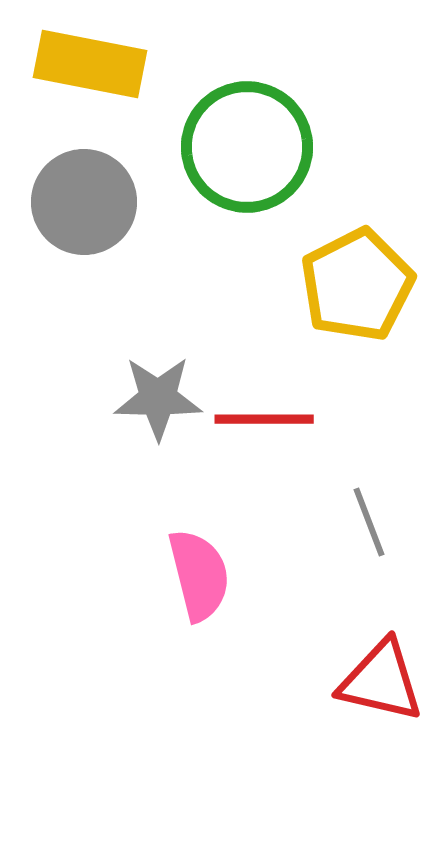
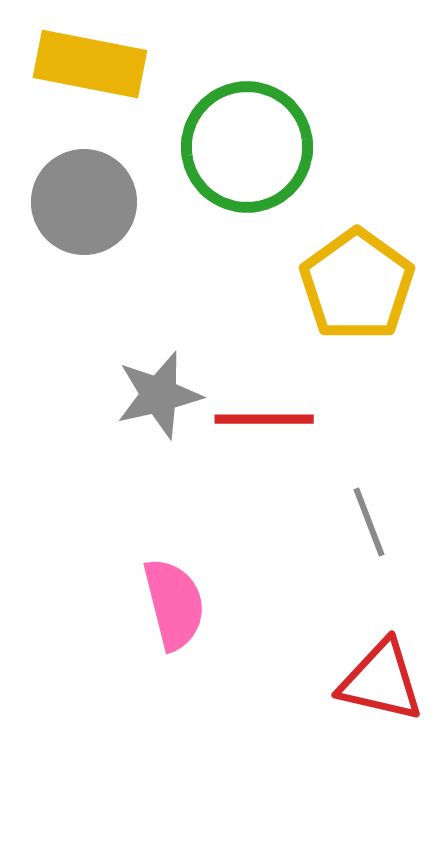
yellow pentagon: rotated 9 degrees counterclockwise
gray star: moved 1 px right, 3 px up; rotated 14 degrees counterclockwise
pink semicircle: moved 25 px left, 29 px down
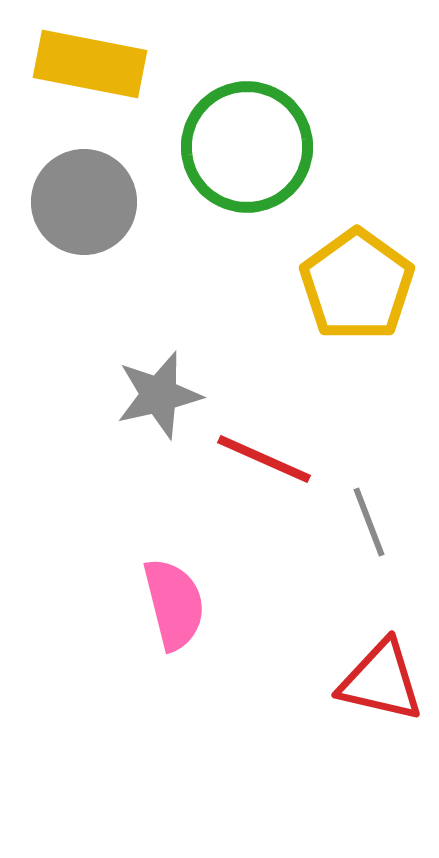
red line: moved 40 px down; rotated 24 degrees clockwise
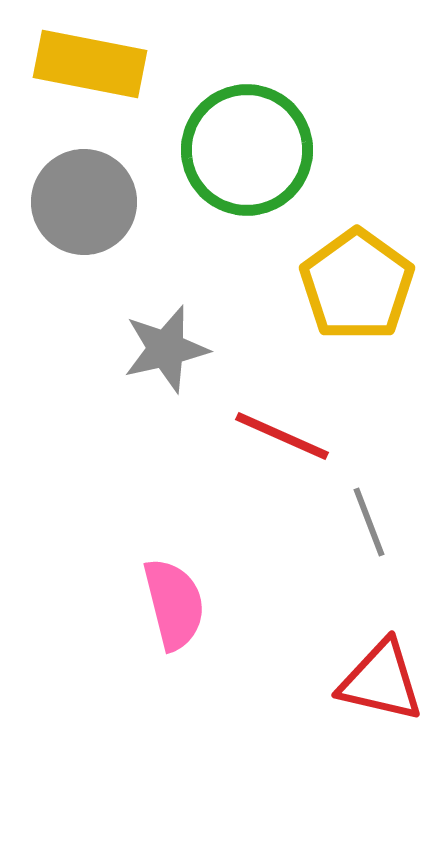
green circle: moved 3 px down
gray star: moved 7 px right, 46 px up
red line: moved 18 px right, 23 px up
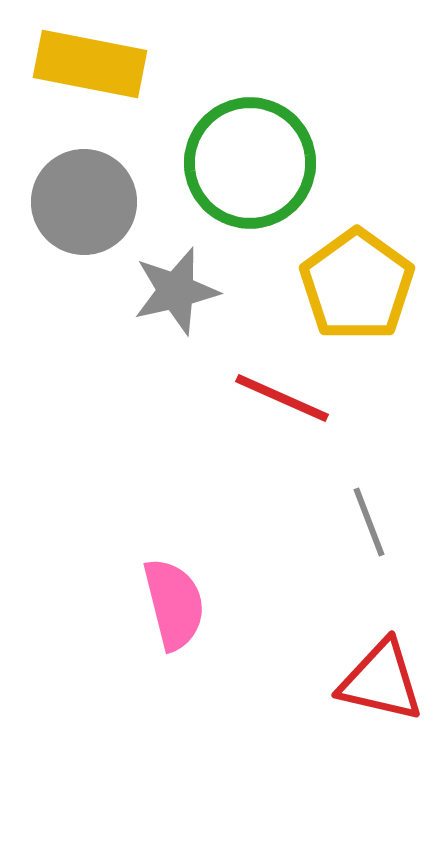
green circle: moved 3 px right, 13 px down
gray star: moved 10 px right, 58 px up
red line: moved 38 px up
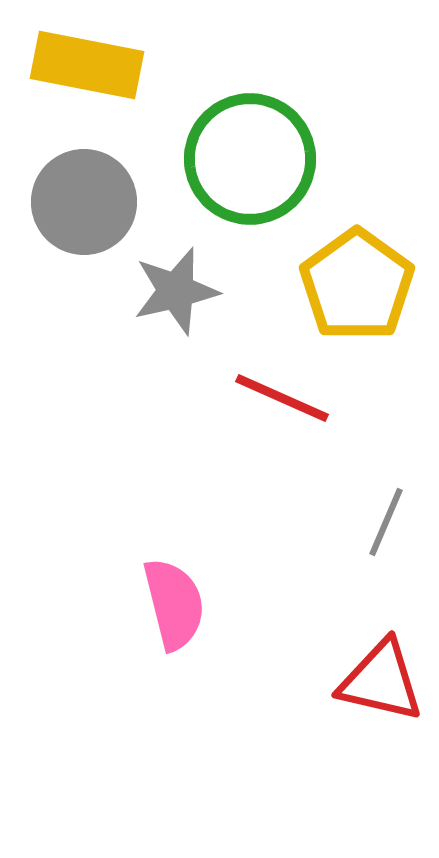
yellow rectangle: moved 3 px left, 1 px down
green circle: moved 4 px up
gray line: moved 17 px right; rotated 44 degrees clockwise
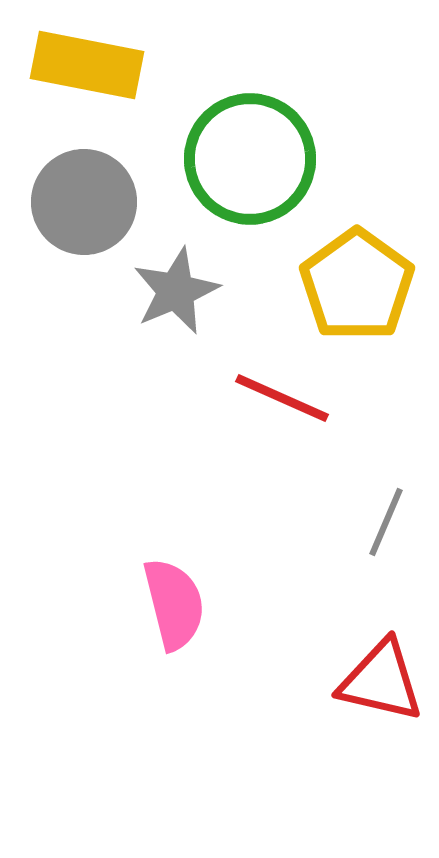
gray star: rotated 10 degrees counterclockwise
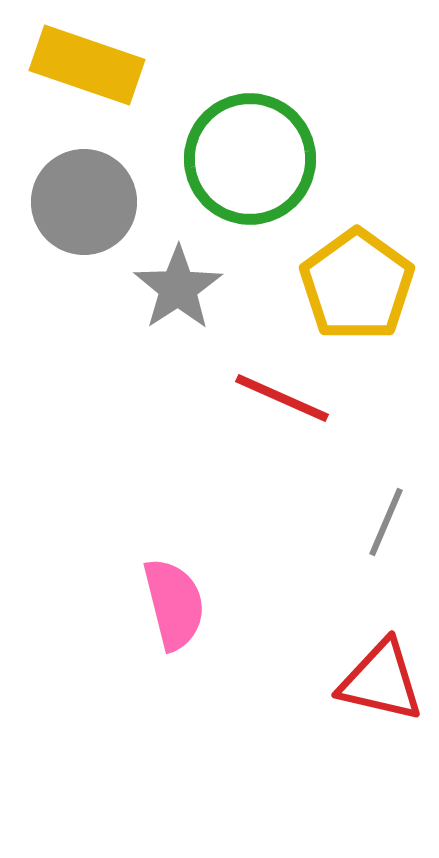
yellow rectangle: rotated 8 degrees clockwise
gray star: moved 2 px right, 3 px up; rotated 10 degrees counterclockwise
